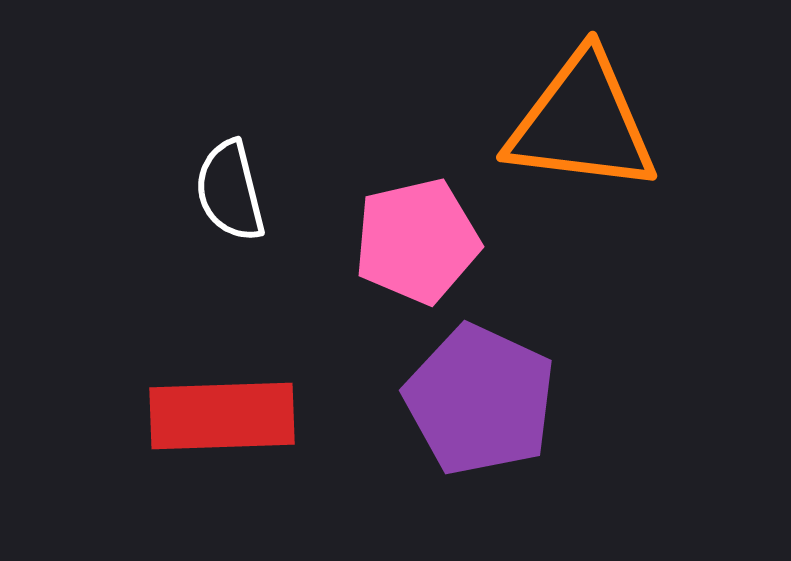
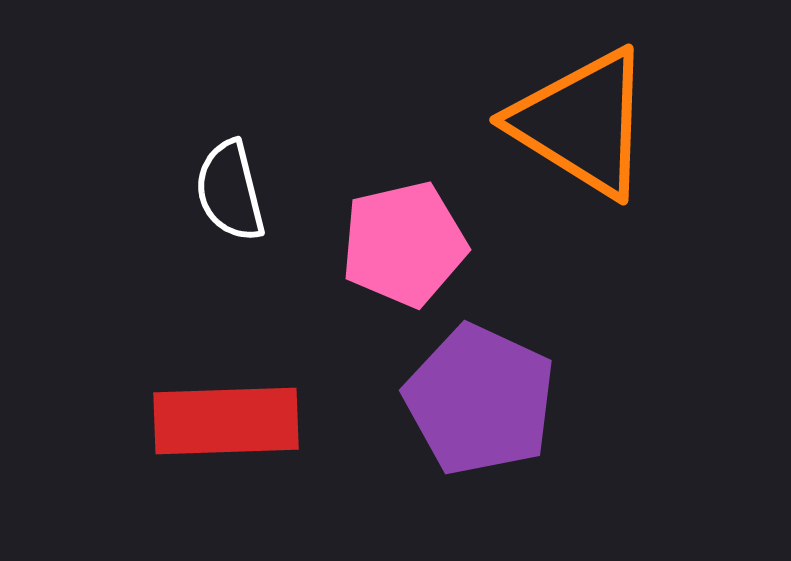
orange triangle: rotated 25 degrees clockwise
pink pentagon: moved 13 px left, 3 px down
red rectangle: moved 4 px right, 5 px down
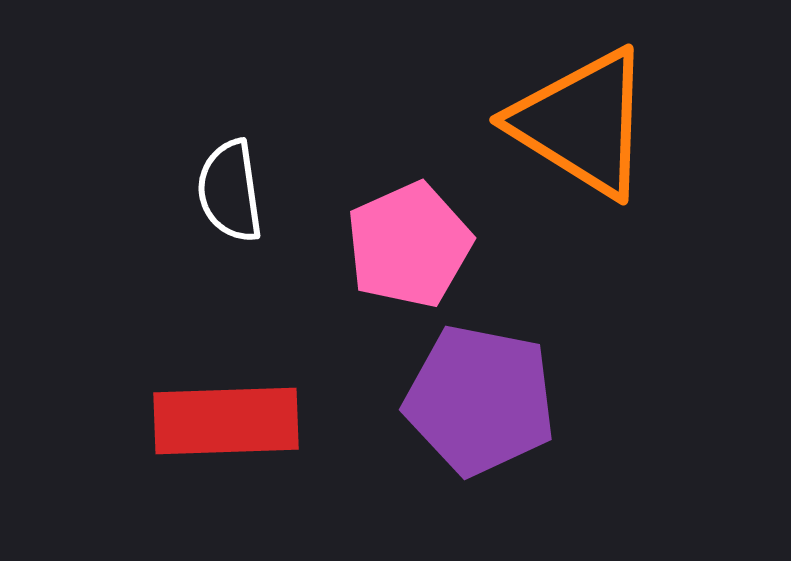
white semicircle: rotated 6 degrees clockwise
pink pentagon: moved 5 px right, 1 px down; rotated 11 degrees counterclockwise
purple pentagon: rotated 14 degrees counterclockwise
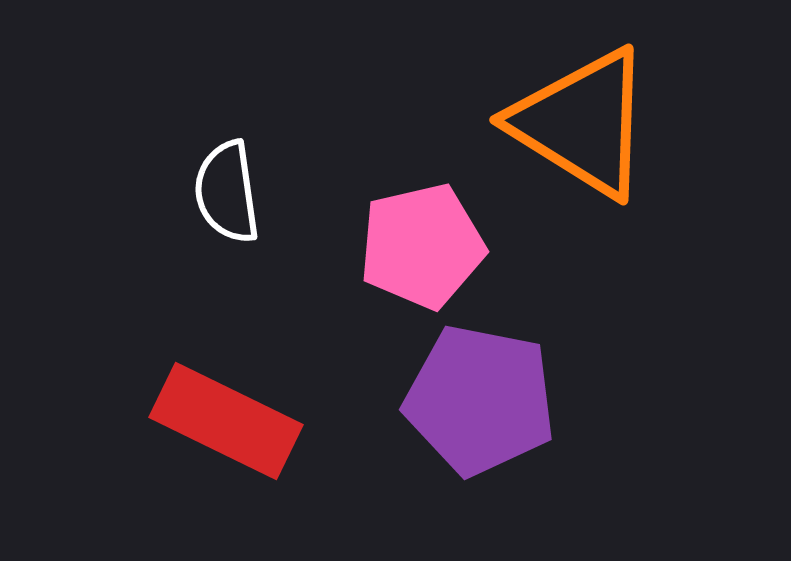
white semicircle: moved 3 px left, 1 px down
pink pentagon: moved 13 px right, 1 px down; rotated 11 degrees clockwise
red rectangle: rotated 28 degrees clockwise
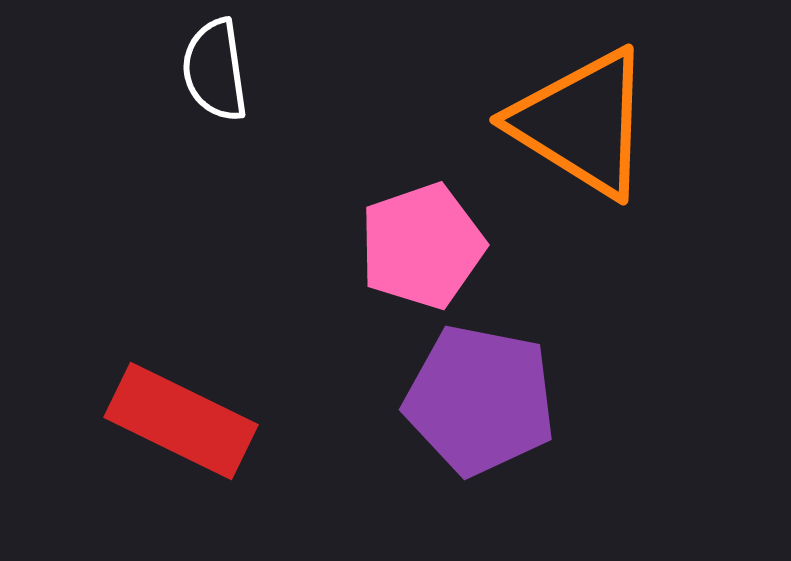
white semicircle: moved 12 px left, 122 px up
pink pentagon: rotated 6 degrees counterclockwise
red rectangle: moved 45 px left
